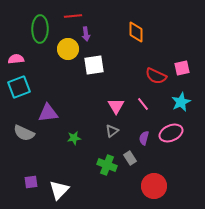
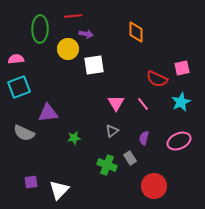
purple arrow: rotated 72 degrees counterclockwise
red semicircle: moved 1 px right, 3 px down
pink triangle: moved 3 px up
pink ellipse: moved 8 px right, 8 px down
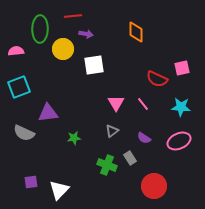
yellow circle: moved 5 px left
pink semicircle: moved 8 px up
cyan star: moved 5 px down; rotated 30 degrees clockwise
purple semicircle: rotated 72 degrees counterclockwise
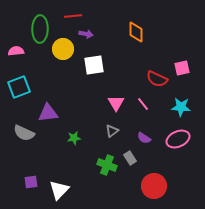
pink ellipse: moved 1 px left, 2 px up
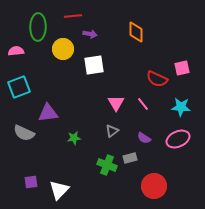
green ellipse: moved 2 px left, 2 px up
purple arrow: moved 4 px right
gray rectangle: rotated 72 degrees counterclockwise
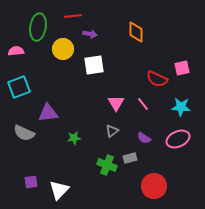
green ellipse: rotated 8 degrees clockwise
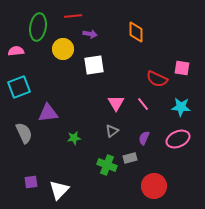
pink square: rotated 21 degrees clockwise
gray semicircle: rotated 140 degrees counterclockwise
purple semicircle: rotated 80 degrees clockwise
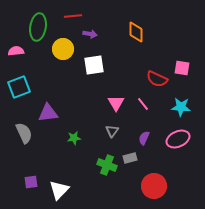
gray triangle: rotated 16 degrees counterclockwise
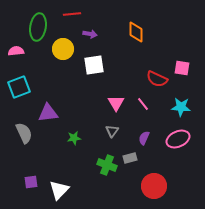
red line: moved 1 px left, 2 px up
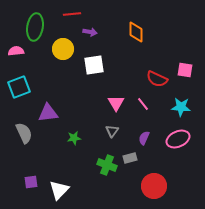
green ellipse: moved 3 px left
purple arrow: moved 2 px up
pink square: moved 3 px right, 2 px down
